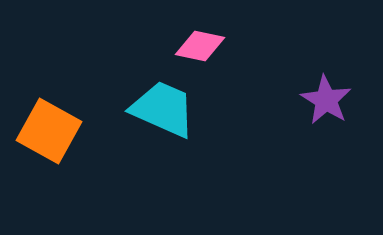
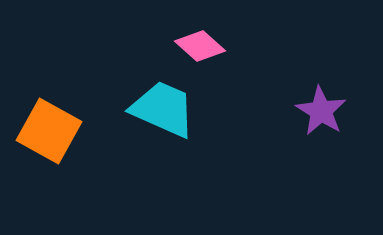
pink diamond: rotated 30 degrees clockwise
purple star: moved 5 px left, 11 px down
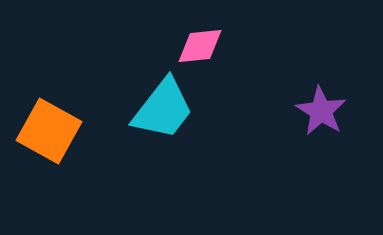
pink diamond: rotated 48 degrees counterclockwise
cyan trapezoid: rotated 104 degrees clockwise
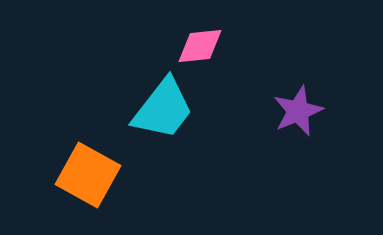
purple star: moved 23 px left; rotated 18 degrees clockwise
orange square: moved 39 px right, 44 px down
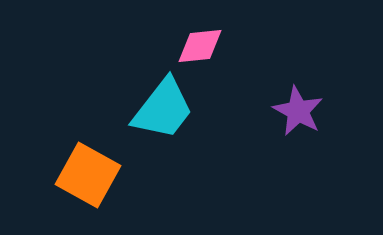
purple star: rotated 21 degrees counterclockwise
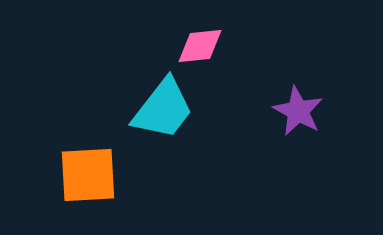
orange square: rotated 32 degrees counterclockwise
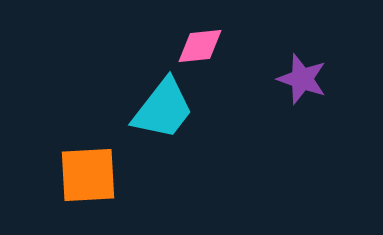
purple star: moved 4 px right, 32 px up; rotated 9 degrees counterclockwise
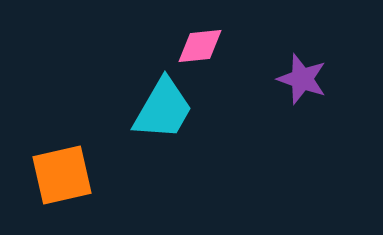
cyan trapezoid: rotated 8 degrees counterclockwise
orange square: moved 26 px left; rotated 10 degrees counterclockwise
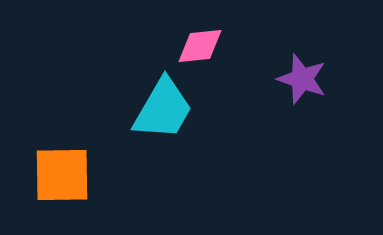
orange square: rotated 12 degrees clockwise
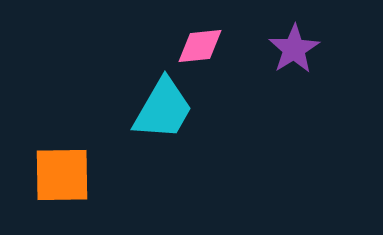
purple star: moved 8 px left, 30 px up; rotated 21 degrees clockwise
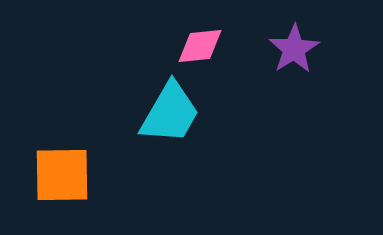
cyan trapezoid: moved 7 px right, 4 px down
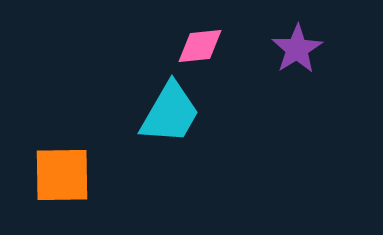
purple star: moved 3 px right
